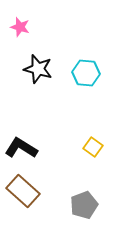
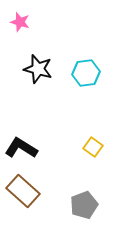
pink star: moved 5 px up
cyan hexagon: rotated 12 degrees counterclockwise
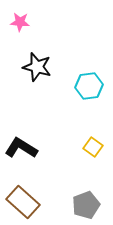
pink star: rotated 12 degrees counterclockwise
black star: moved 1 px left, 2 px up
cyan hexagon: moved 3 px right, 13 px down
brown rectangle: moved 11 px down
gray pentagon: moved 2 px right
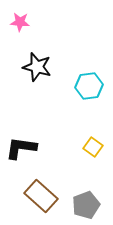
black L-shape: rotated 24 degrees counterclockwise
brown rectangle: moved 18 px right, 6 px up
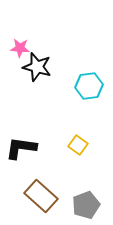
pink star: moved 26 px down
yellow square: moved 15 px left, 2 px up
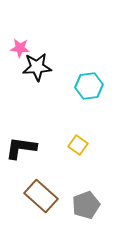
black star: rotated 20 degrees counterclockwise
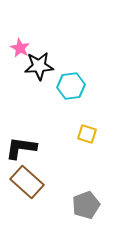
pink star: rotated 24 degrees clockwise
black star: moved 2 px right, 1 px up
cyan hexagon: moved 18 px left
yellow square: moved 9 px right, 11 px up; rotated 18 degrees counterclockwise
brown rectangle: moved 14 px left, 14 px up
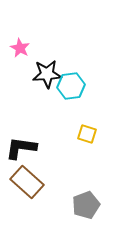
black star: moved 8 px right, 8 px down
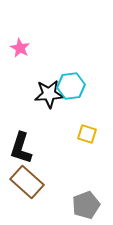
black star: moved 2 px right, 20 px down
black L-shape: rotated 80 degrees counterclockwise
